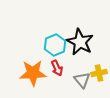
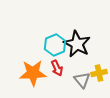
black star: moved 3 px left, 2 px down
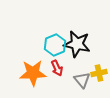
black star: rotated 16 degrees counterclockwise
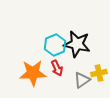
gray triangle: rotated 36 degrees clockwise
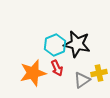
orange star: rotated 12 degrees counterclockwise
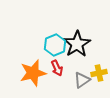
black star: rotated 28 degrees clockwise
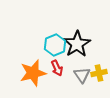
gray triangle: moved 5 px up; rotated 30 degrees counterclockwise
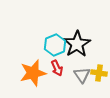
yellow cross: rotated 21 degrees clockwise
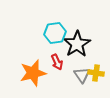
cyan hexagon: moved 12 px up; rotated 15 degrees clockwise
red arrow: moved 6 px up
yellow cross: moved 3 px left
